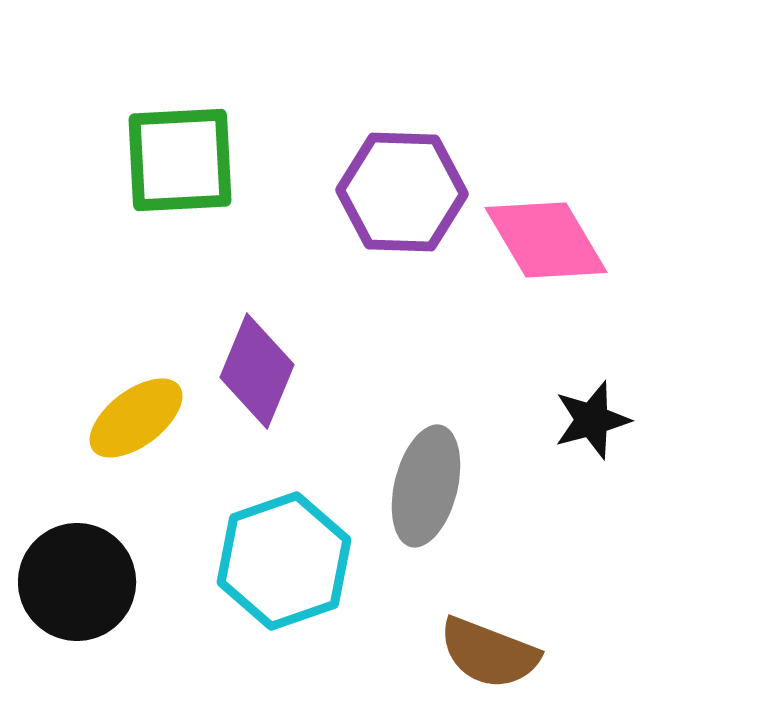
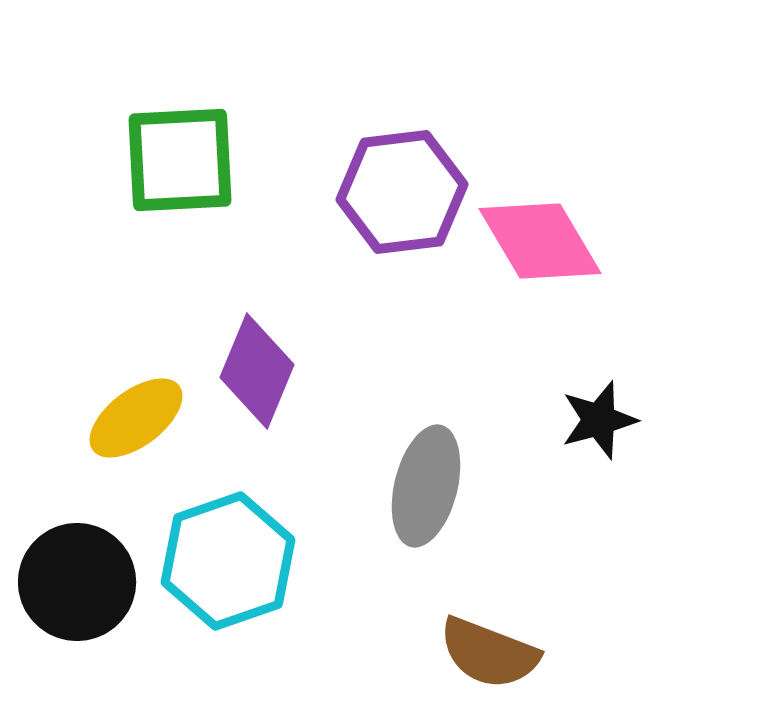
purple hexagon: rotated 9 degrees counterclockwise
pink diamond: moved 6 px left, 1 px down
black star: moved 7 px right
cyan hexagon: moved 56 px left
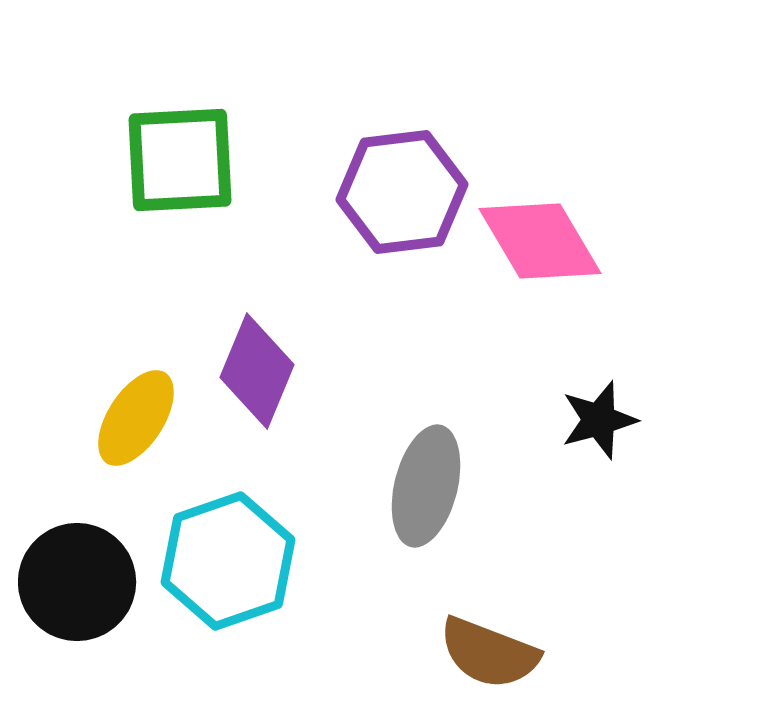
yellow ellipse: rotated 20 degrees counterclockwise
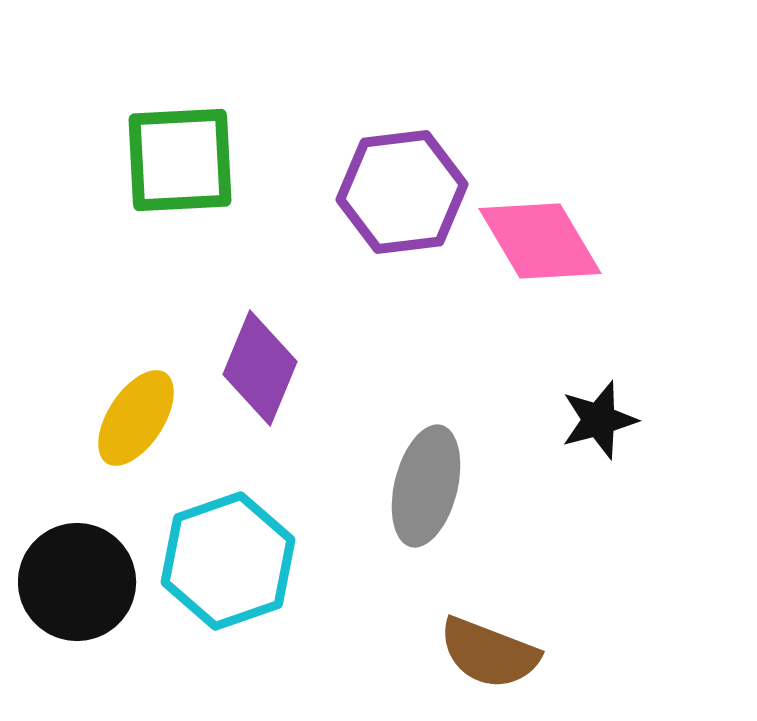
purple diamond: moved 3 px right, 3 px up
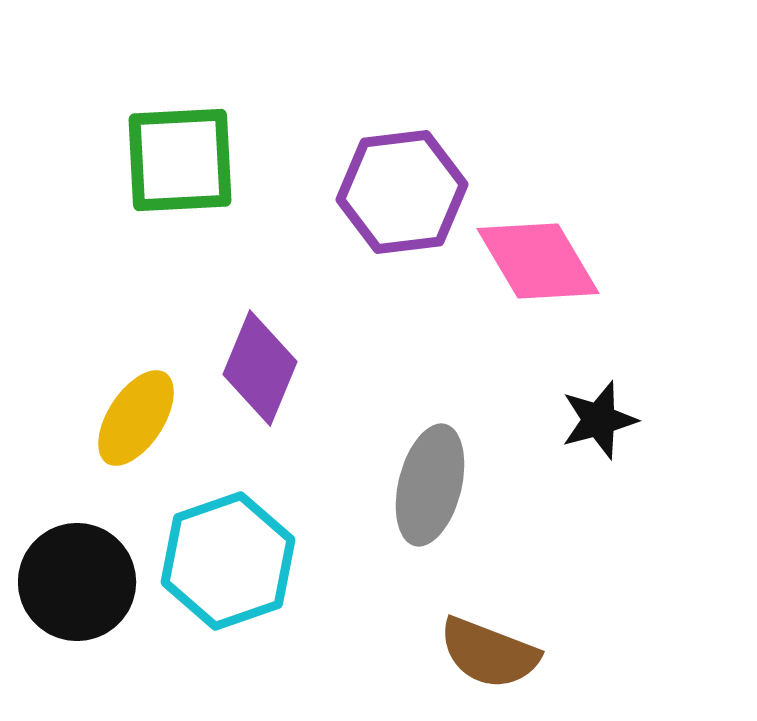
pink diamond: moved 2 px left, 20 px down
gray ellipse: moved 4 px right, 1 px up
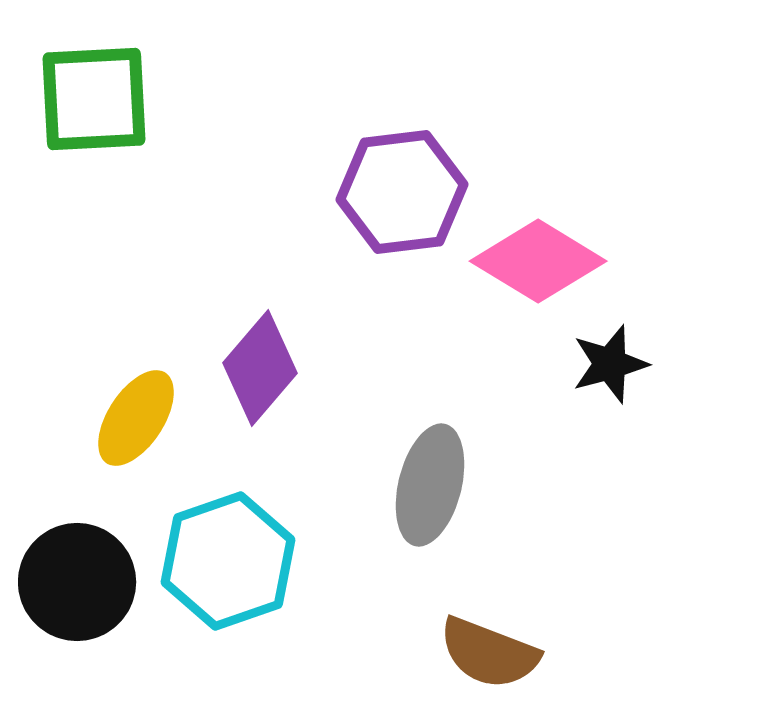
green square: moved 86 px left, 61 px up
pink diamond: rotated 28 degrees counterclockwise
purple diamond: rotated 18 degrees clockwise
black star: moved 11 px right, 56 px up
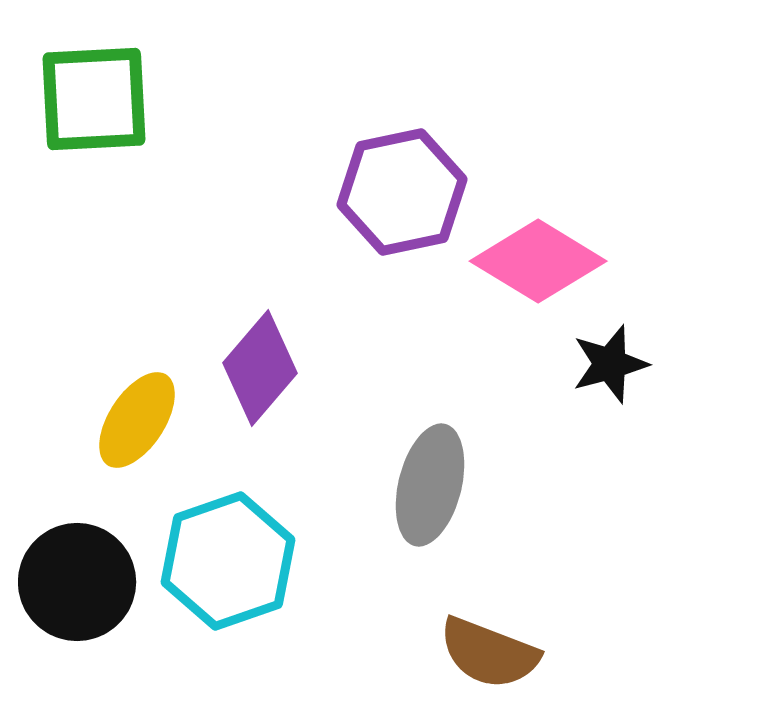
purple hexagon: rotated 5 degrees counterclockwise
yellow ellipse: moved 1 px right, 2 px down
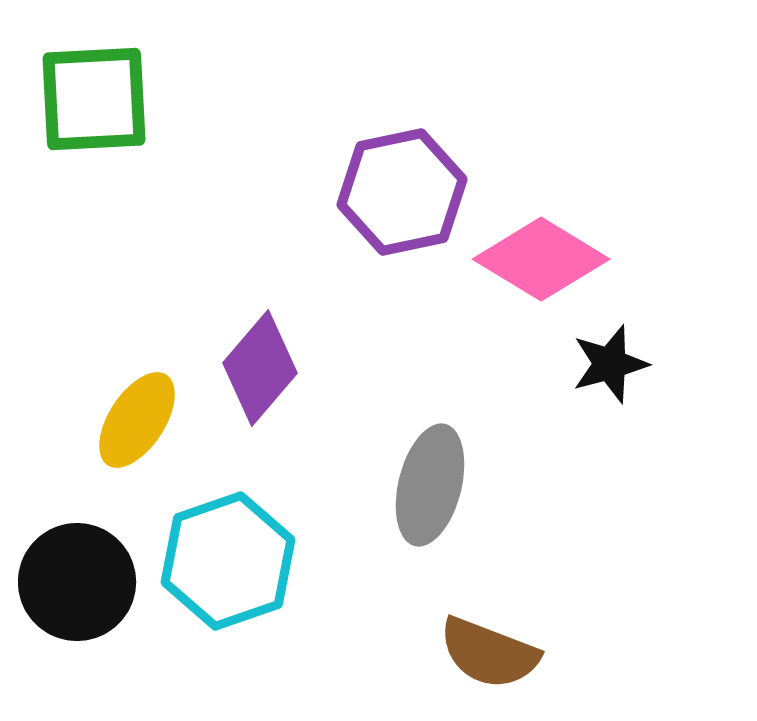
pink diamond: moved 3 px right, 2 px up
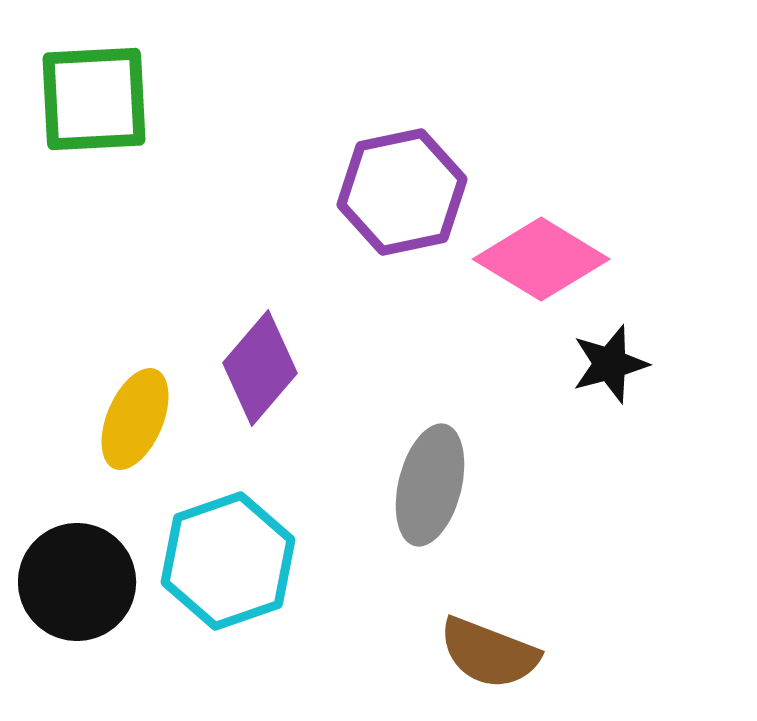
yellow ellipse: moved 2 px left, 1 px up; rotated 10 degrees counterclockwise
